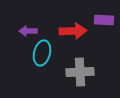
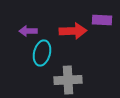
purple rectangle: moved 2 px left
gray cross: moved 12 px left, 8 px down
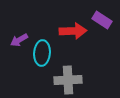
purple rectangle: rotated 30 degrees clockwise
purple arrow: moved 9 px left, 9 px down; rotated 30 degrees counterclockwise
cyan ellipse: rotated 10 degrees counterclockwise
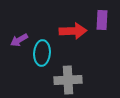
purple rectangle: rotated 60 degrees clockwise
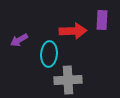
cyan ellipse: moved 7 px right, 1 px down
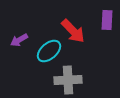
purple rectangle: moved 5 px right
red arrow: rotated 48 degrees clockwise
cyan ellipse: moved 3 px up; rotated 45 degrees clockwise
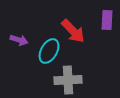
purple arrow: rotated 132 degrees counterclockwise
cyan ellipse: rotated 20 degrees counterclockwise
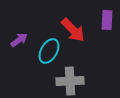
red arrow: moved 1 px up
purple arrow: rotated 54 degrees counterclockwise
gray cross: moved 2 px right, 1 px down
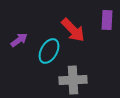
gray cross: moved 3 px right, 1 px up
